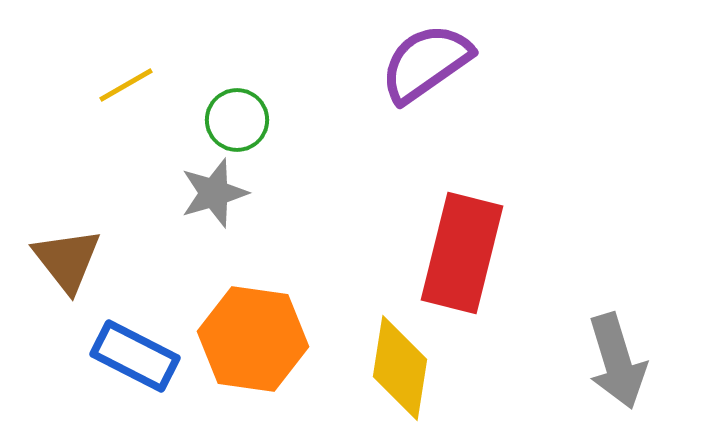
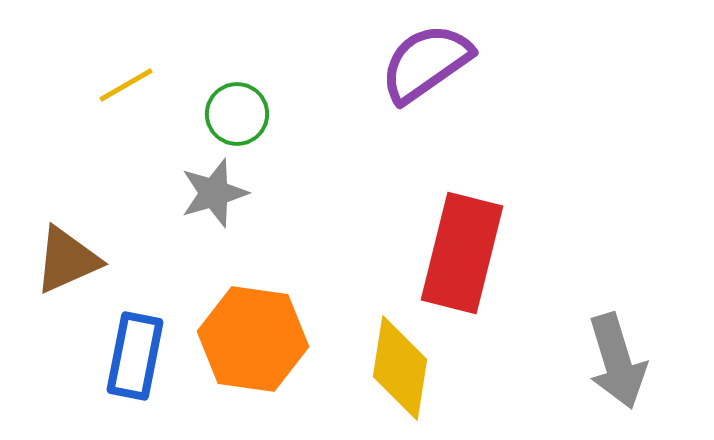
green circle: moved 6 px up
brown triangle: rotated 44 degrees clockwise
blue rectangle: rotated 74 degrees clockwise
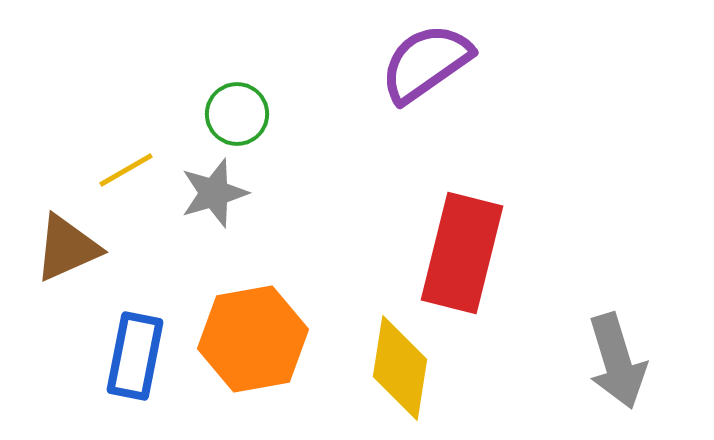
yellow line: moved 85 px down
brown triangle: moved 12 px up
orange hexagon: rotated 18 degrees counterclockwise
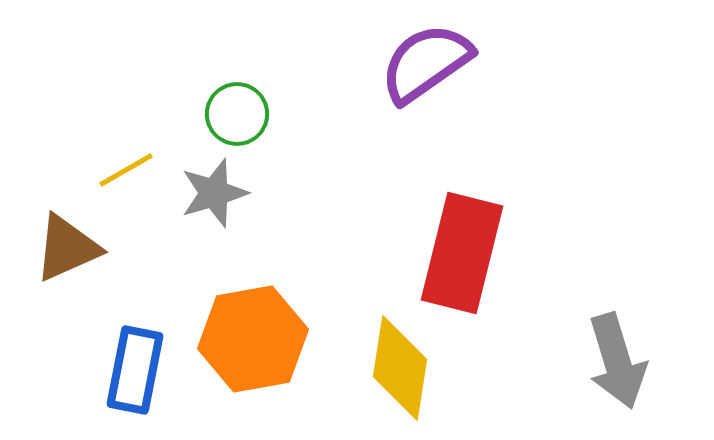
blue rectangle: moved 14 px down
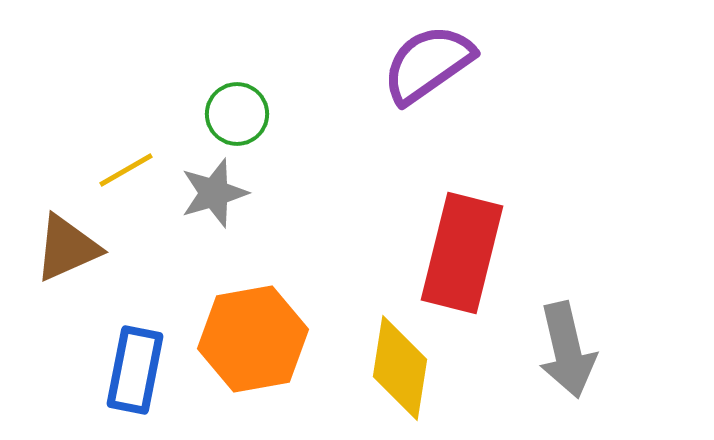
purple semicircle: moved 2 px right, 1 px down
gray arrow: moved 50 px left, 11 px up; rotated 4 degrees clockwise
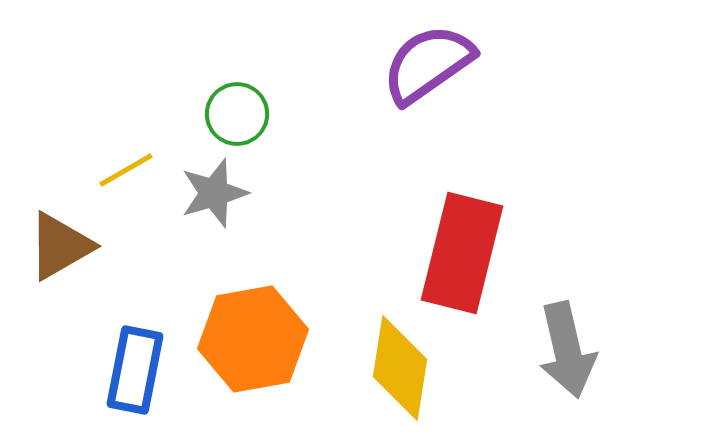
brown triangle: moved 7 px left, 2 px up; rotated 6 degrees counterclockwise
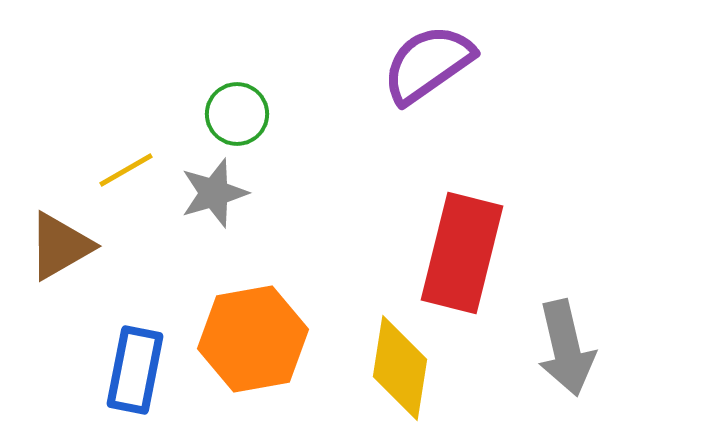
gray arrow: moved 1 px left, 2 px up
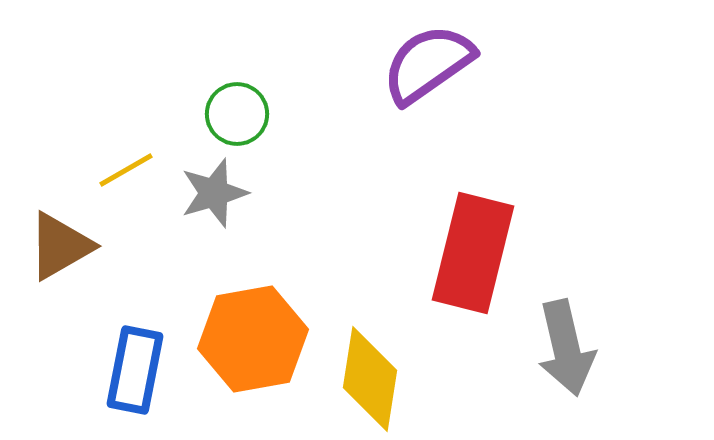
red rectangle: moved 11 px right
yellow diamond: moved 30 px left, 11 px down
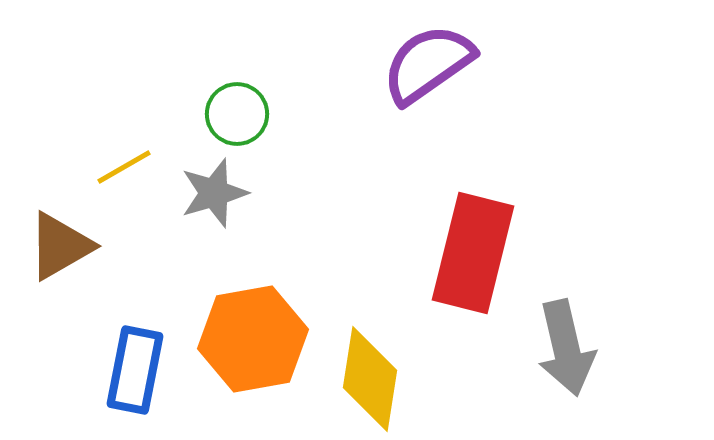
yellow line: moved 2 px left, 3 px up
